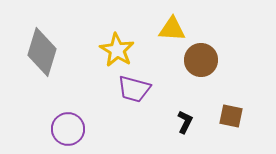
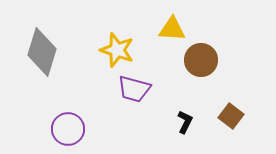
yellow star: rotated 12 degrees counterclockwise
brown square: rotated 25 degrees clockwise
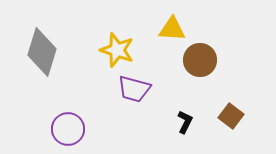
brown circle: moved 1 px left
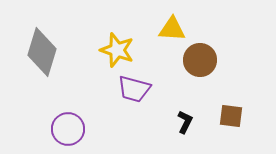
brown square: rotated 30 degrees counterclockwise
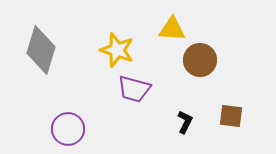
gray diamond: moved 1 px left, 2 px up
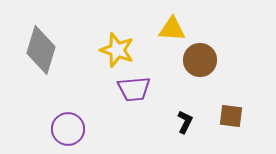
purple trapezoid: rotated 20 degrees counterclockwise
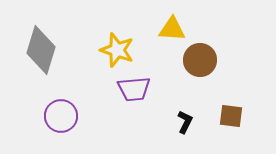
purple circle: moved 7 px left, 13 px up
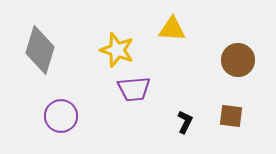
gray diamond: moved 1 px left
brown circle: moved 38 px right
